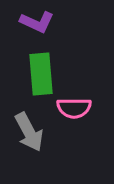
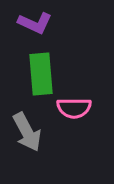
purple L-shape: moved 2 px left, 1 px down
gray arrow: moved 2 px left
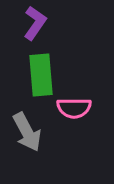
purple L-shape: rotated 80 degrees counterclockwise
green rectangle: moved 1 px down
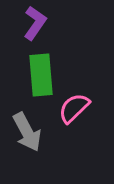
pink semicircle: rotated 136 degrees clockwise
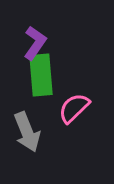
purple L-shape: moved 20 px down
gray arrow: rotated 6 degrees clockwise
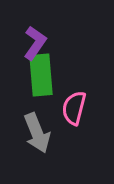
pink semicircle: rotated 32 degrees counterclockwise
gray arrow: moved 10 px right, 1 px down
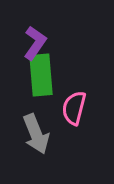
gray arrow: moved 1 px left, 1 px down
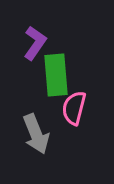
green rectangle: moved 15 px right
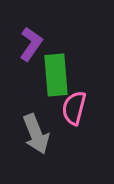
purple L-shape: moved 4 px left, 1 px down
